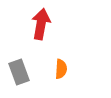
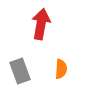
gray rectangle: moved 1 px right, 1 px up
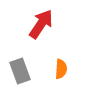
red arrow: rotated 24 degrees clockwise
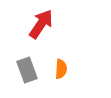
gray rectangle: moved 7 px right, 1 px up
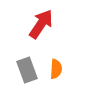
orange semicircle: moved 5 px left
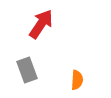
orange semicircle: moved 21 px right, 11 px down
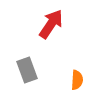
red arrow: moved 10 px right
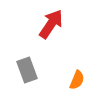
orange semicircle: rotated 18 degrees clockwise
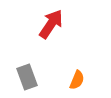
gray rectangle: moved 7 px down
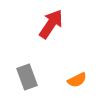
orange semicircle: rotated 42 degrees clockwise
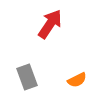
red arrow: moved 1 px left
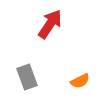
orange semicircle: moved 3 px right, 1 px down
